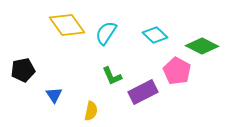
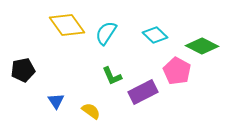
blue triangle: moved 2 px right, 6 px down
yellow semicircle: rotated 66 degrees counterclockwise
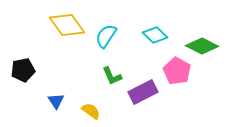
cyan semicircle: moved 3 px down
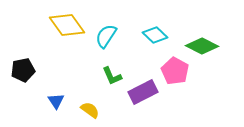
pink pentagon: moved 2 px left
yellow semicircle: moved 1 px left, 1 px up
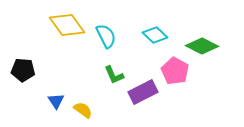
cyan semicircle: rotated 120 degrees clockwise
black pentagon: rotated 15 degrees clockwise
green L-shape: moved 2 px right, 1 px up
yellow semicircle: moved 7 px left
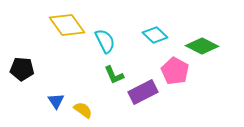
cyan semicircle: moved 1 px left, 5 px down
black pentagon: moved 1 px left, 1 px up
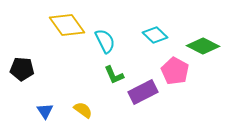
green diamond: moved 1 px right
blue triangle: moved 11 px left, 10 px down
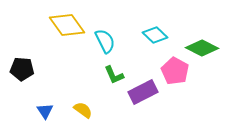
green diamond: moved 1 px left, 2 px down
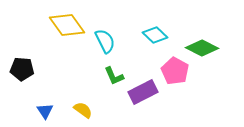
green L-shape: moved 1 px down
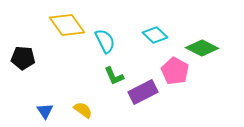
black pentagon: moved 1 px right, 11 px up
